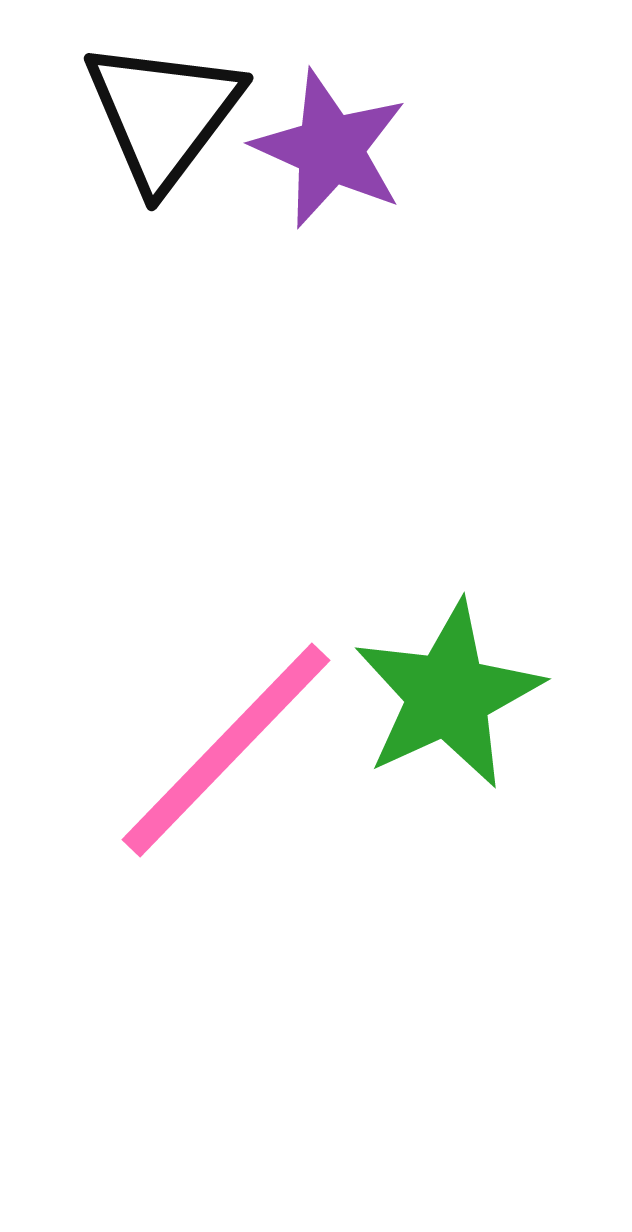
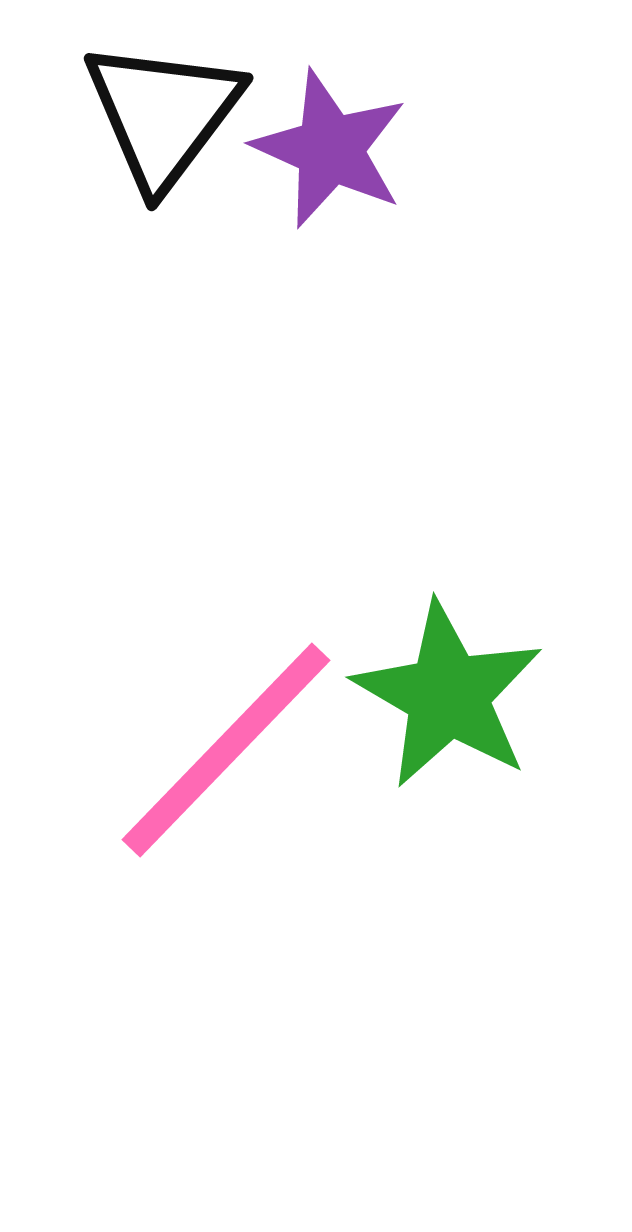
green star: rotated 17 degrees counterclockwise
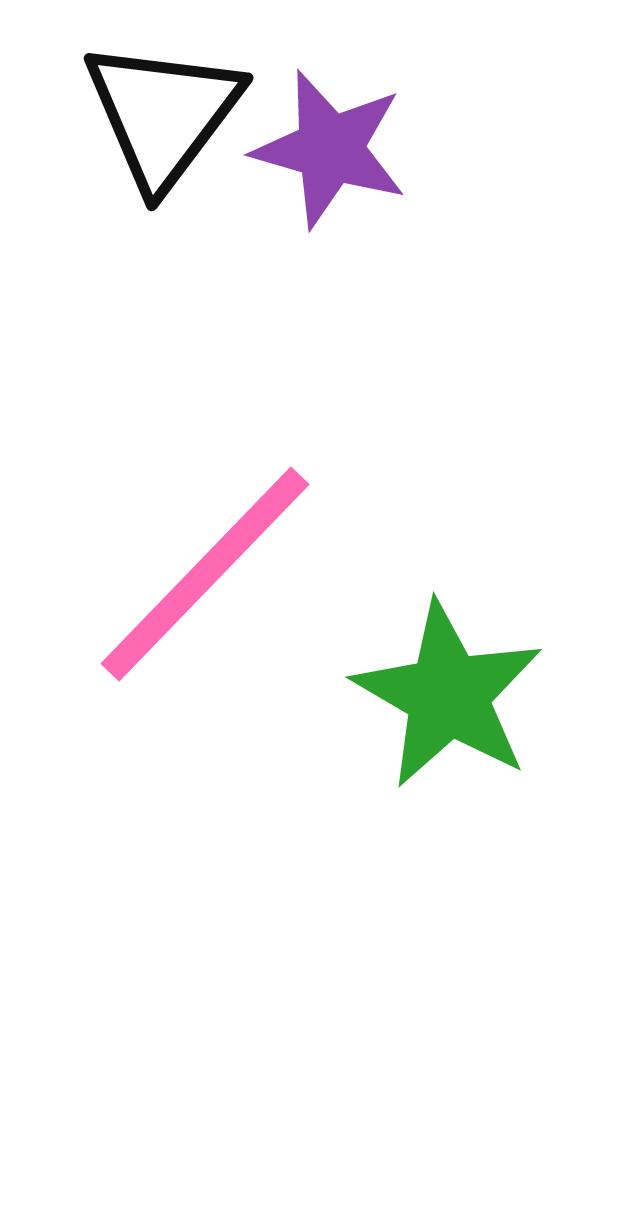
purple star: rotated 8 degrees counterclockwise
pink line: moved 21 px left, 176 px up
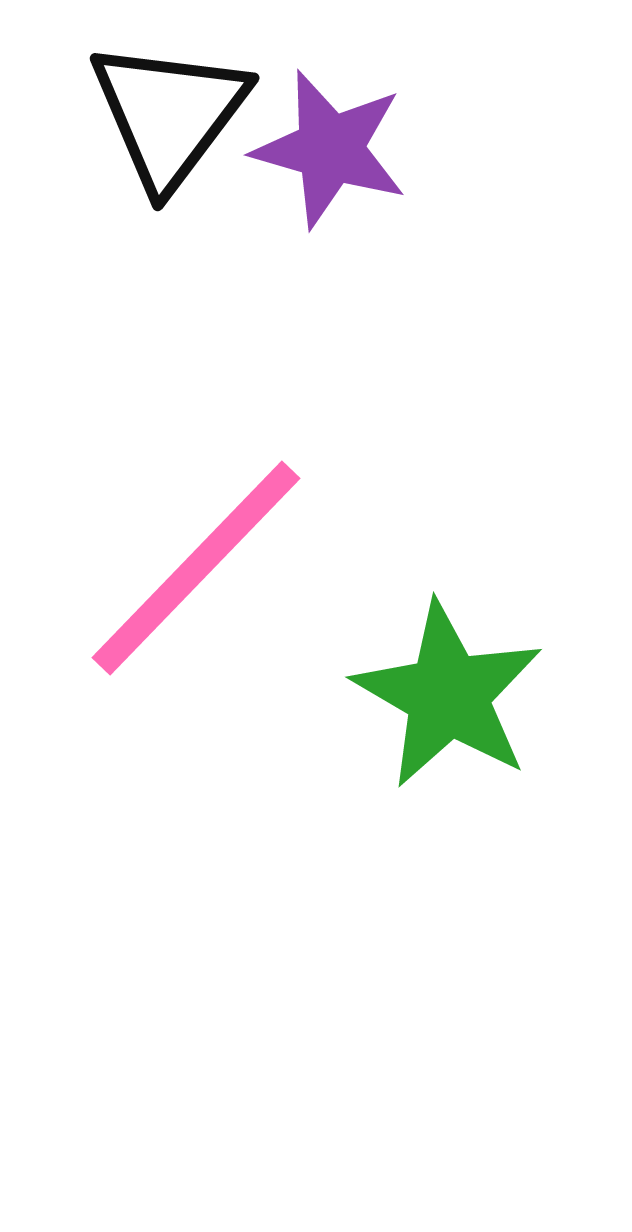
black triangle: moved 6 px right
pink line: moved 9 px left, 6 px up
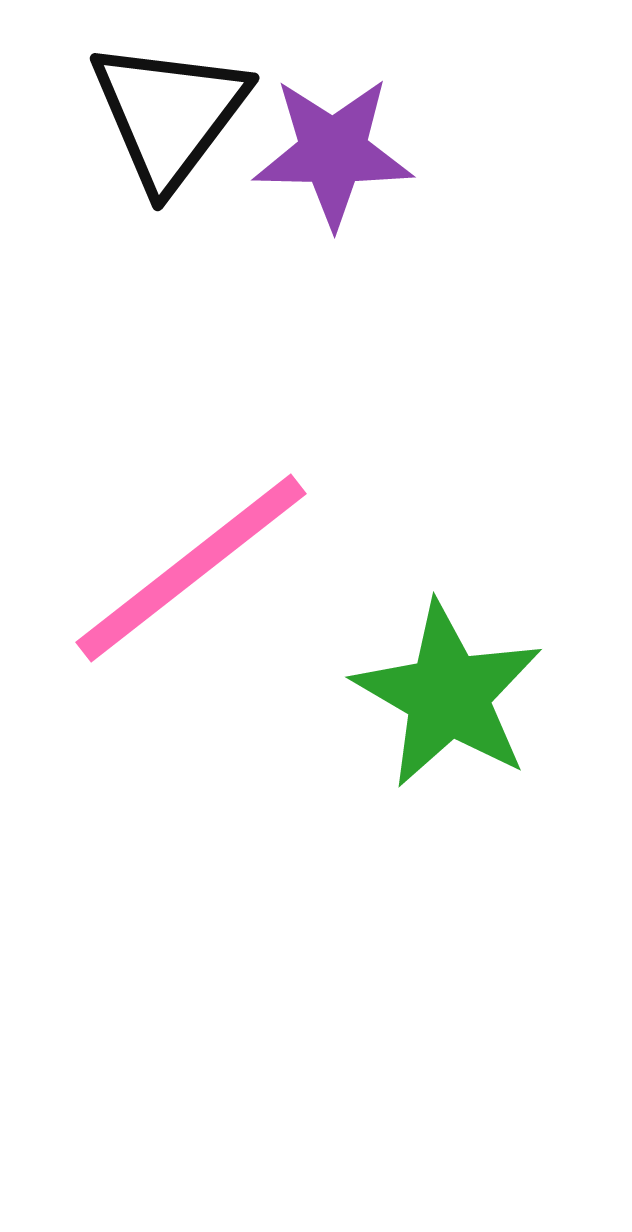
purple star: moved 3 px right, 3 px down; rotated 15 degrees counterclockwise
pink line: moved 5 px left; rotated 8 degrees clockwise
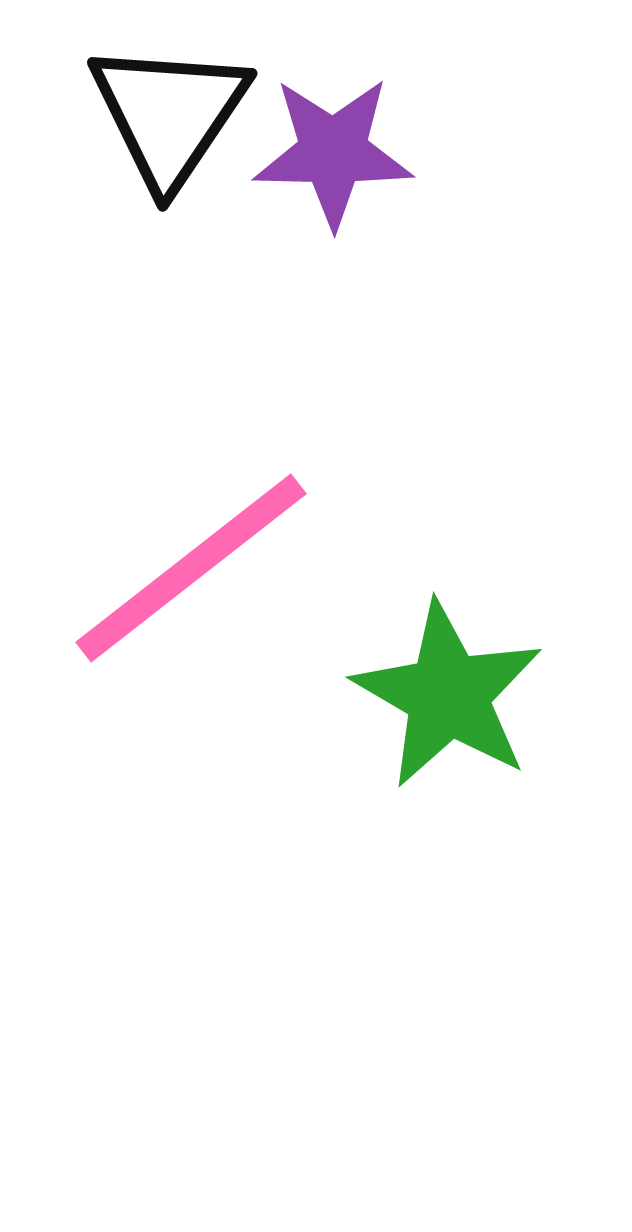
black triangle: rotated 3 degrees counterclockwise
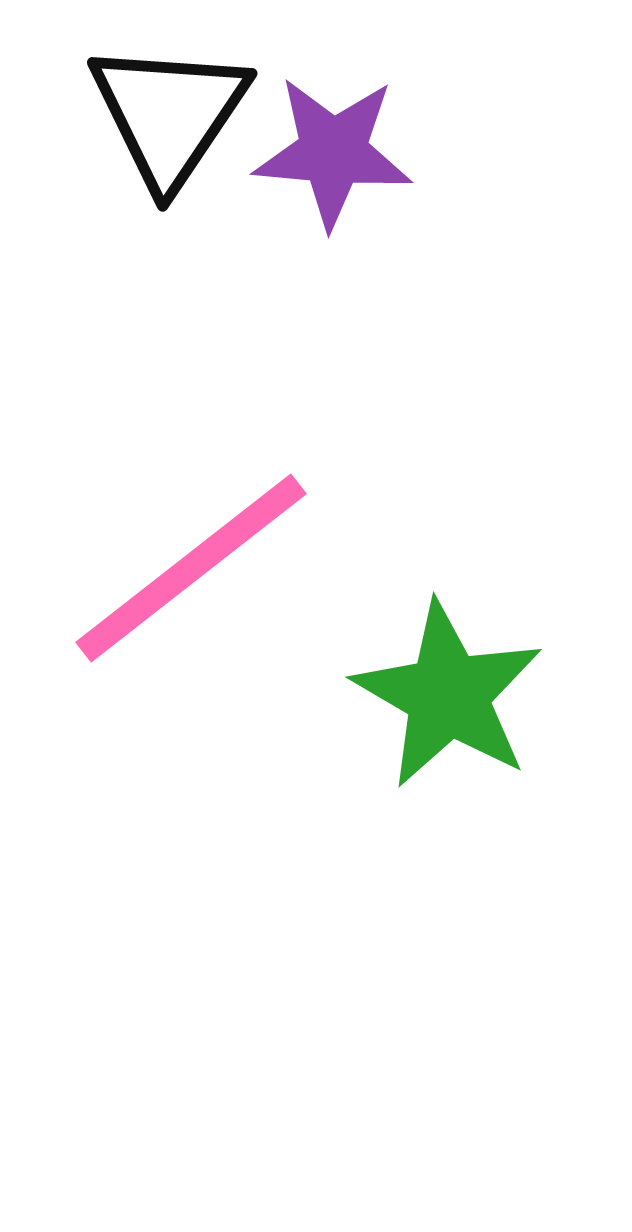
purple star: rotated 4 degrees clockwise
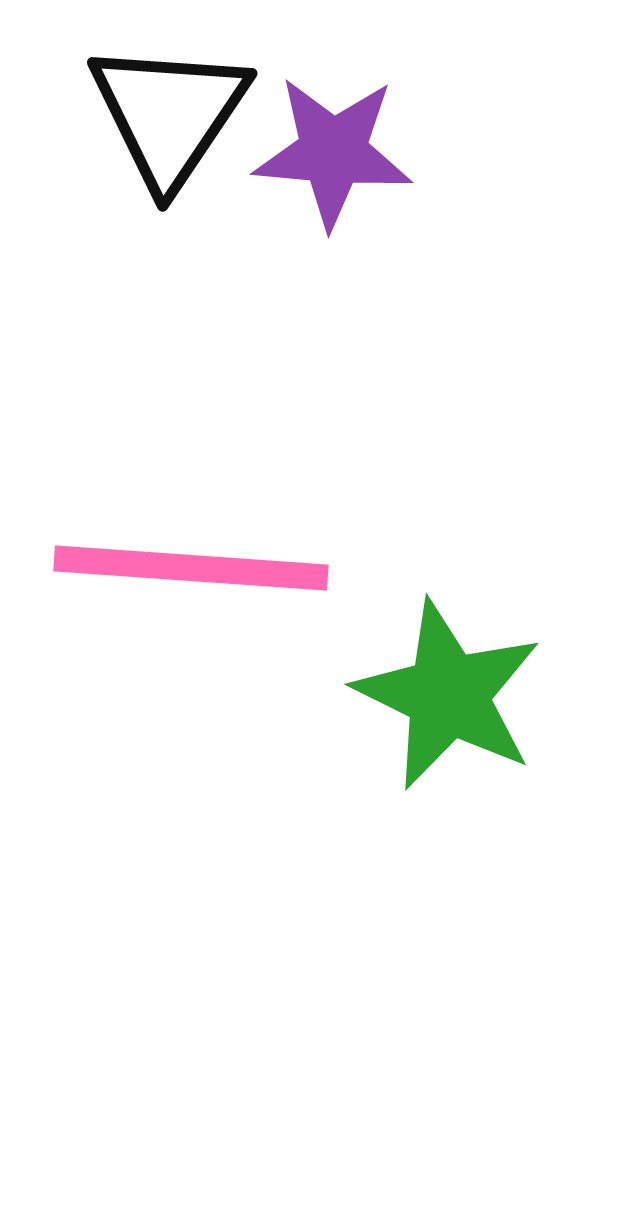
pink line: rotated 42 degrees clockwise
green star: rotated 4 degrees counterclockwise
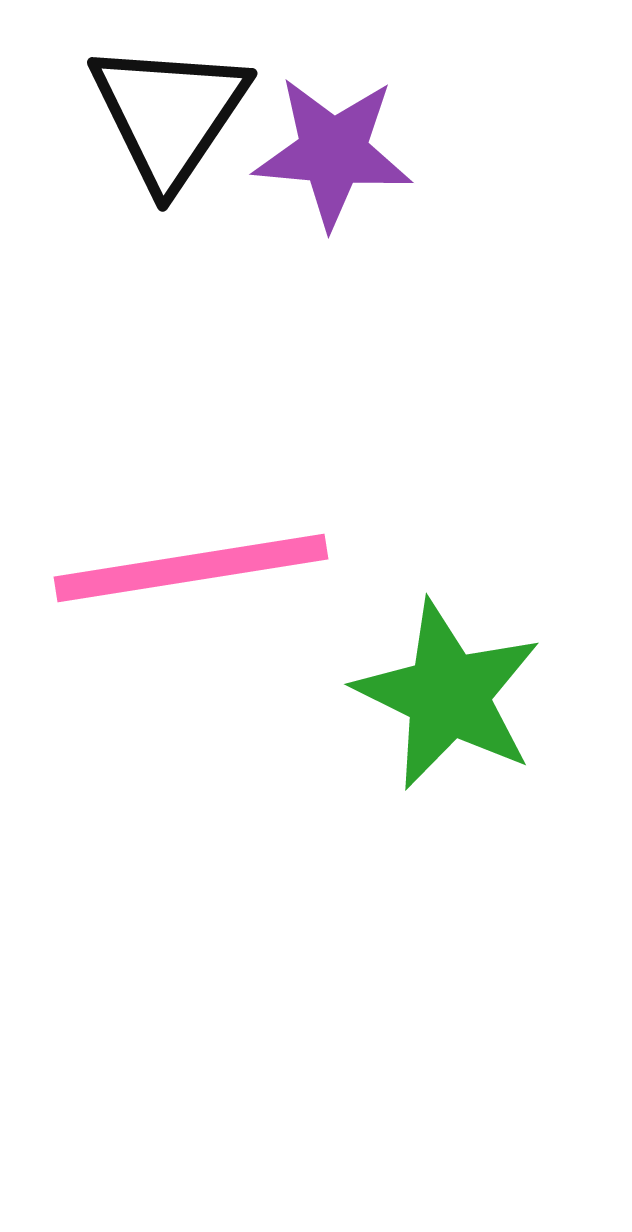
pink line: rotated 13 degrees counterclockwise
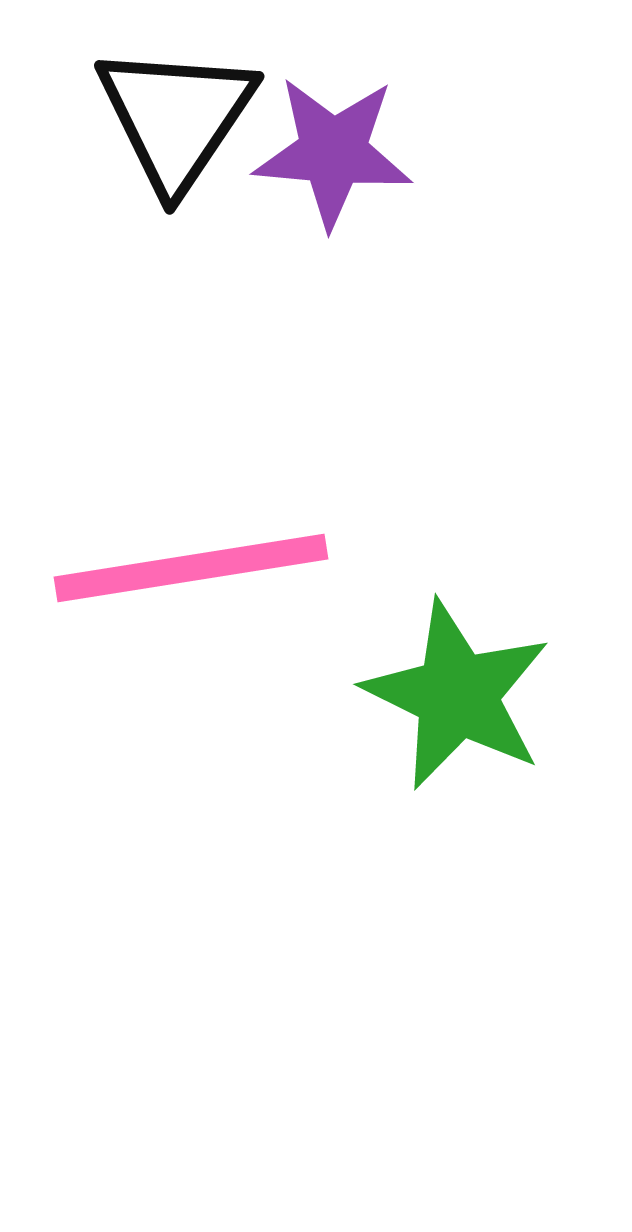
black triangle: moved 7 px right, 3 px down
green star: moved 9 px right
